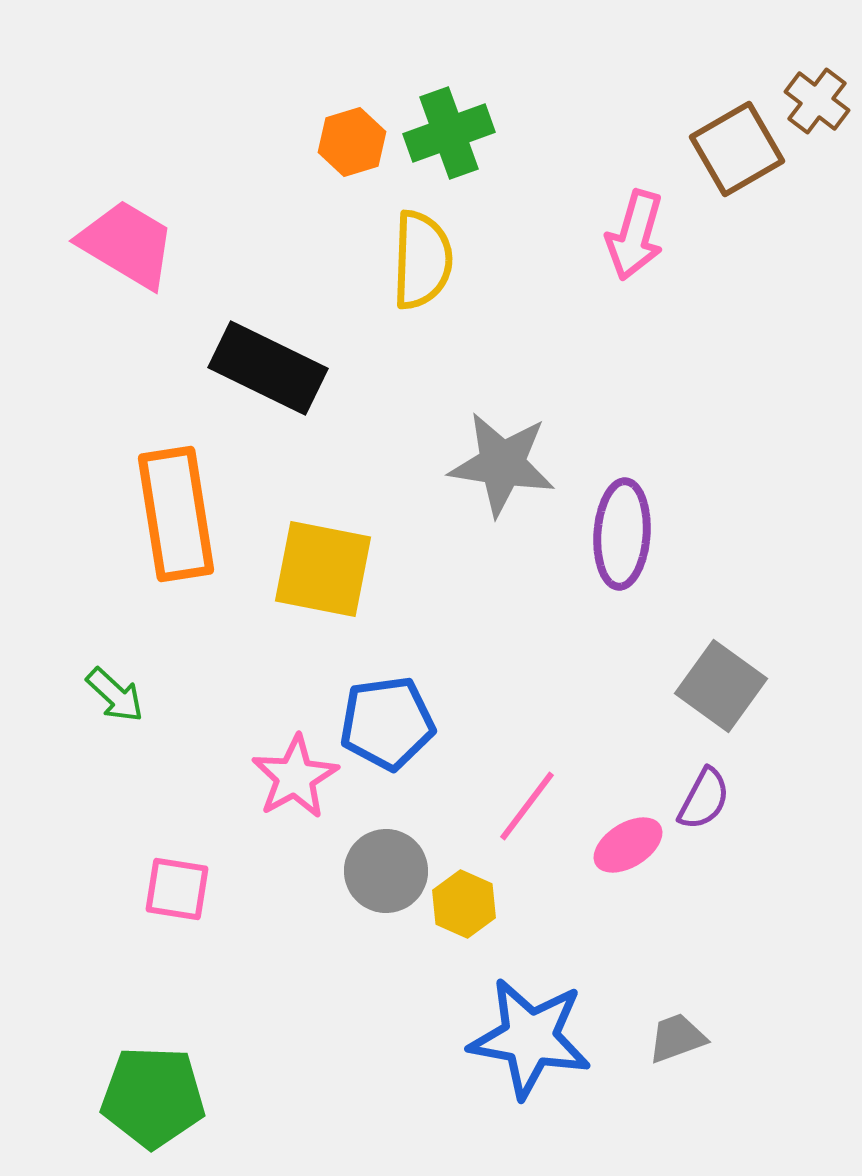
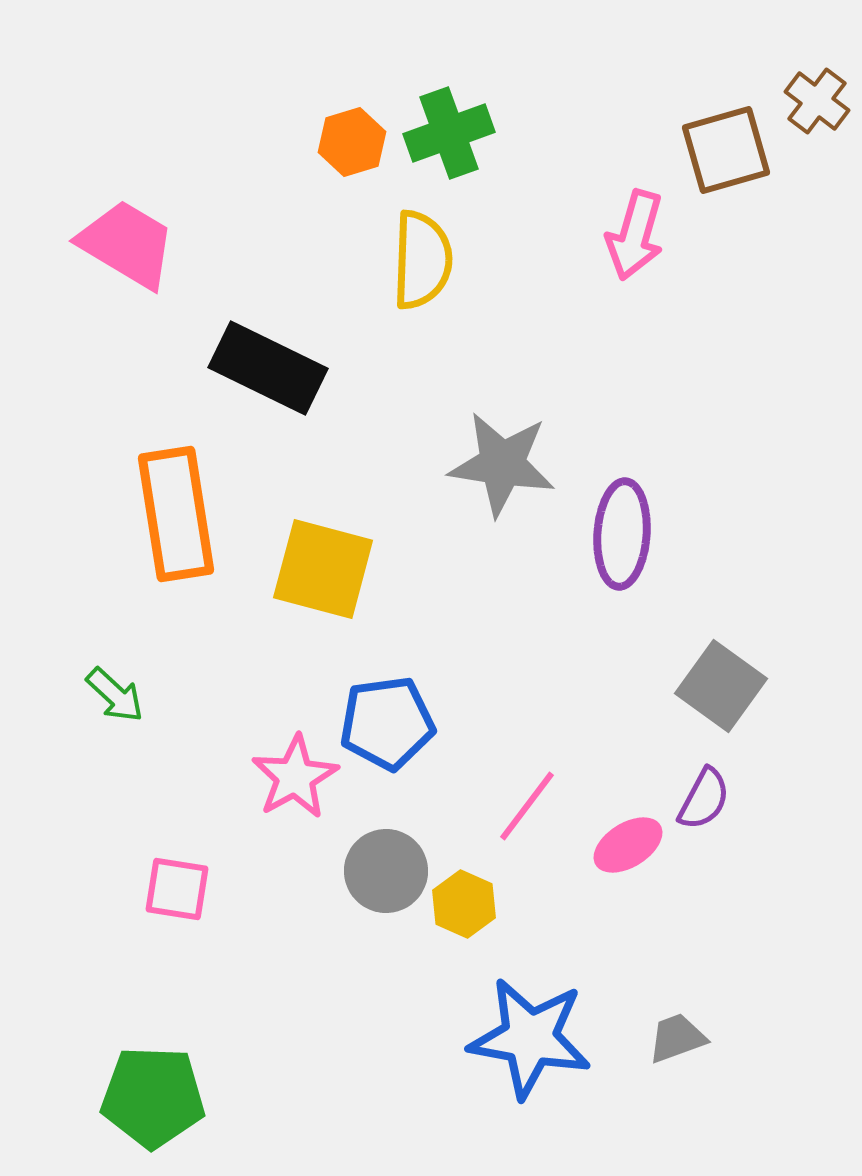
brown square: moved 11 px left, 1 px down; rotated 14 degrees clockwise
yellow square: rotated 4 degrees clockwise
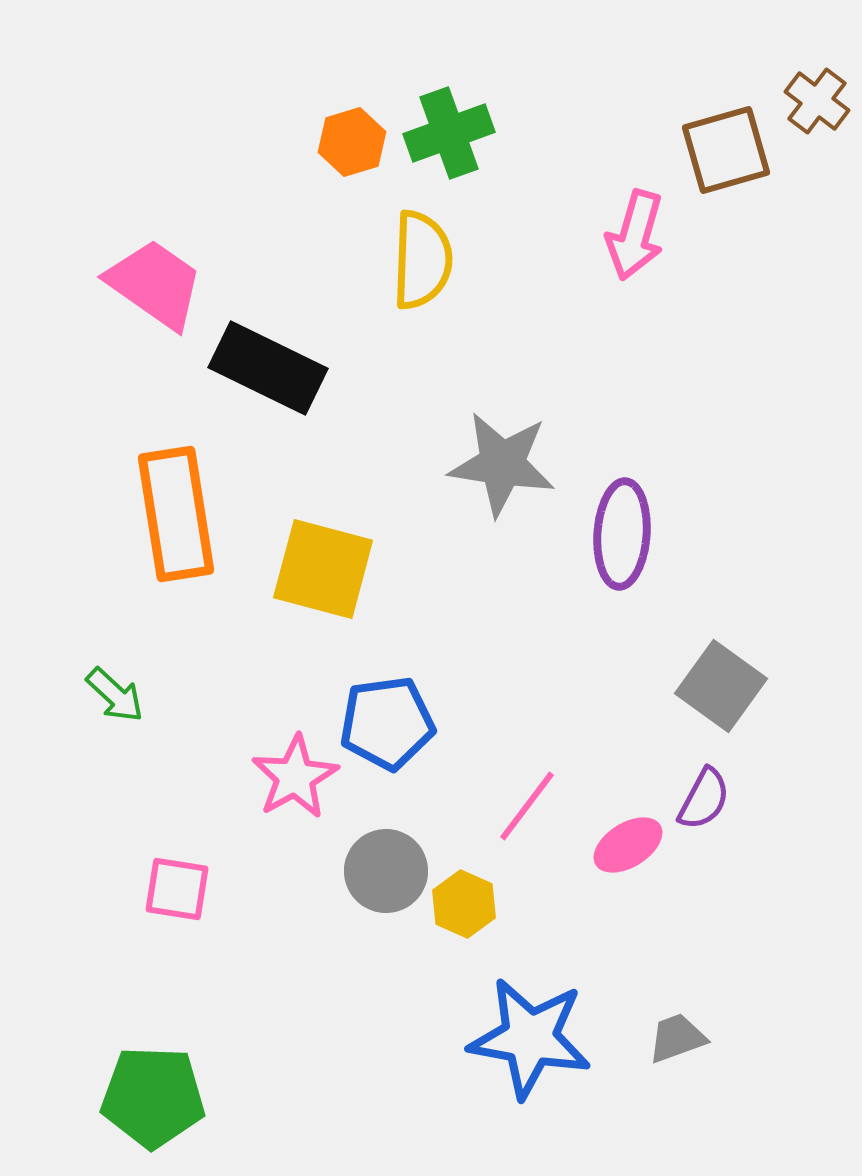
pink trapezoid: moved 28 px right, 40 px down; rotated 4 degrees clockwise
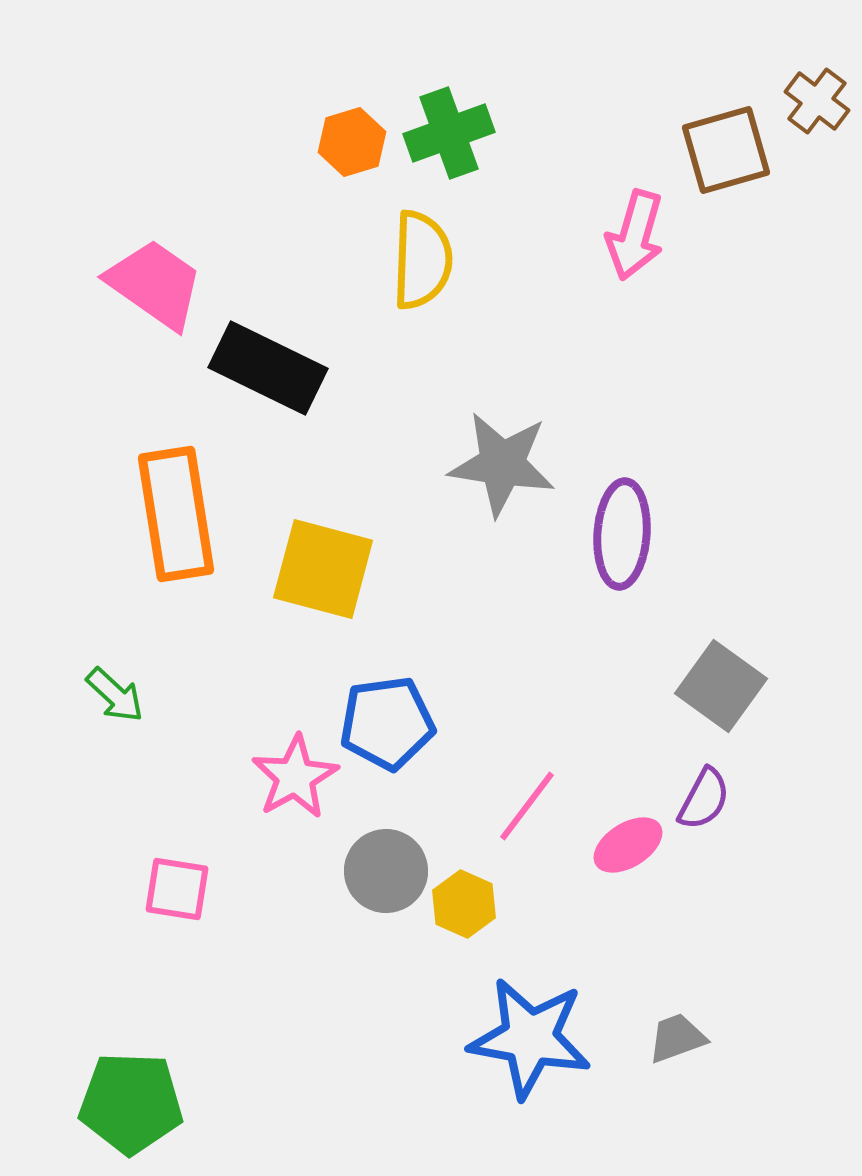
green pentagon: moved 22 px left, 6 px down
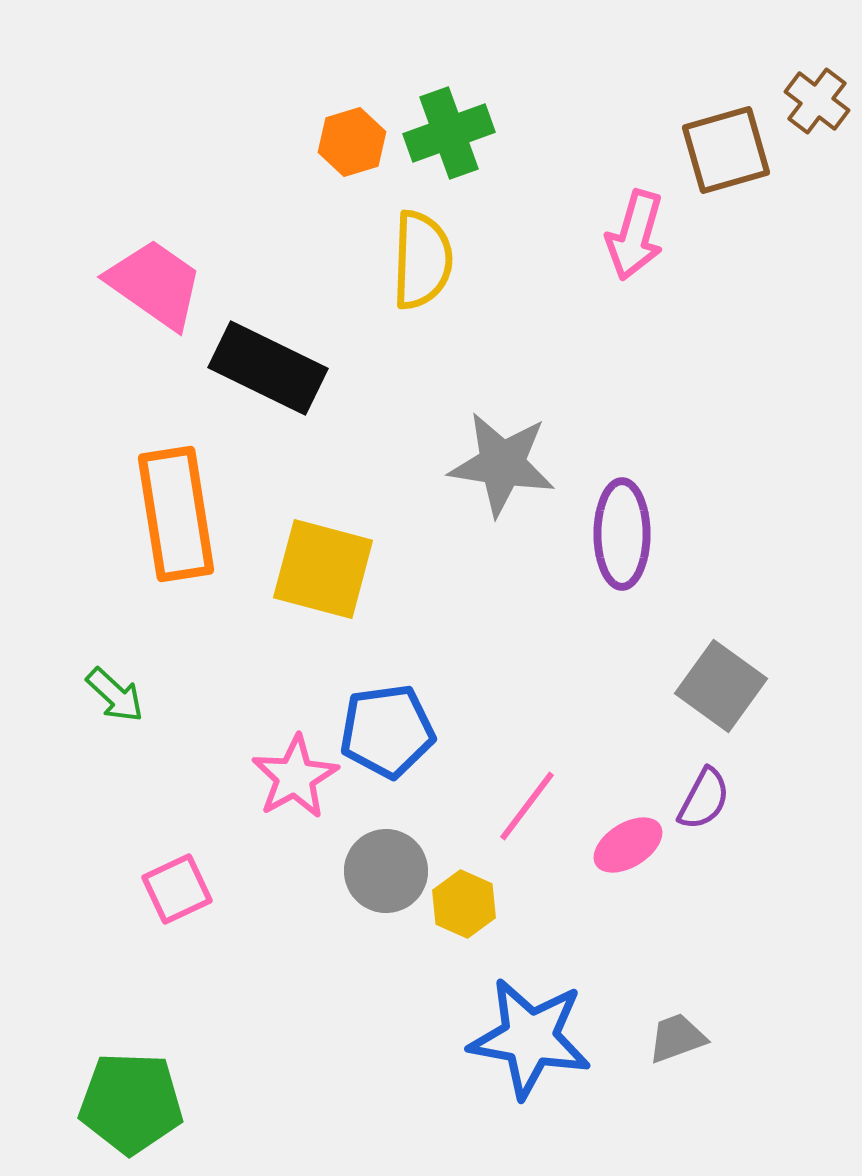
purple ellipse: rotated 4 degrees counterclockwise
blue pentagon: moved 8 px down
pink square: rotated 34 degrees counterclockwise
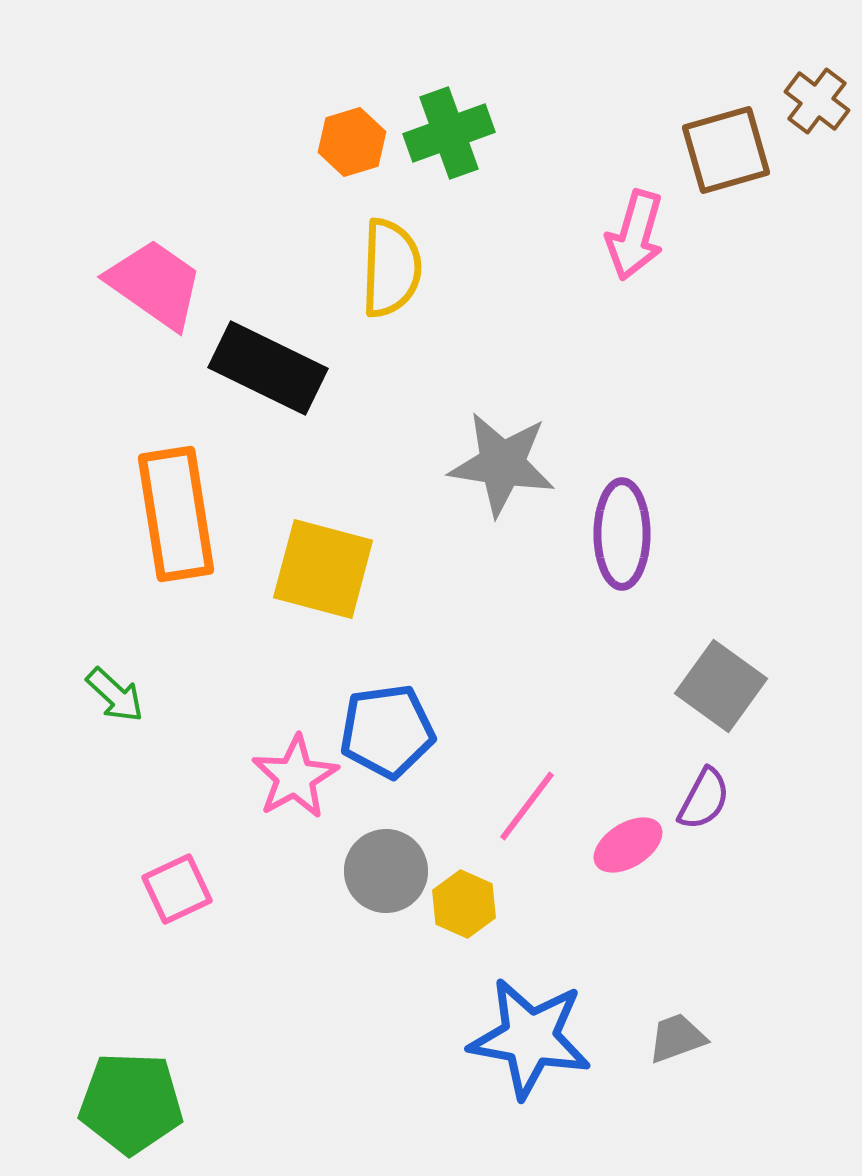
yellow semicircle: moved 31 px left, 8 px down
